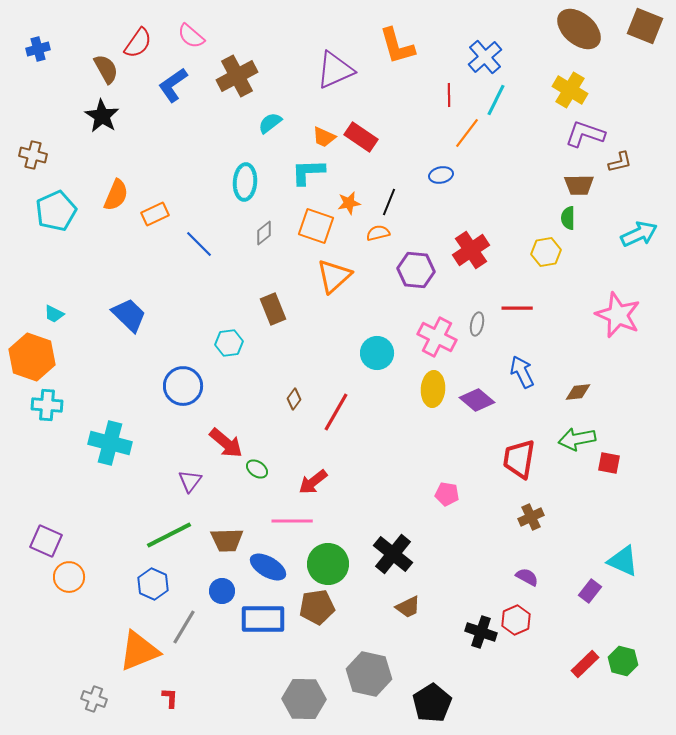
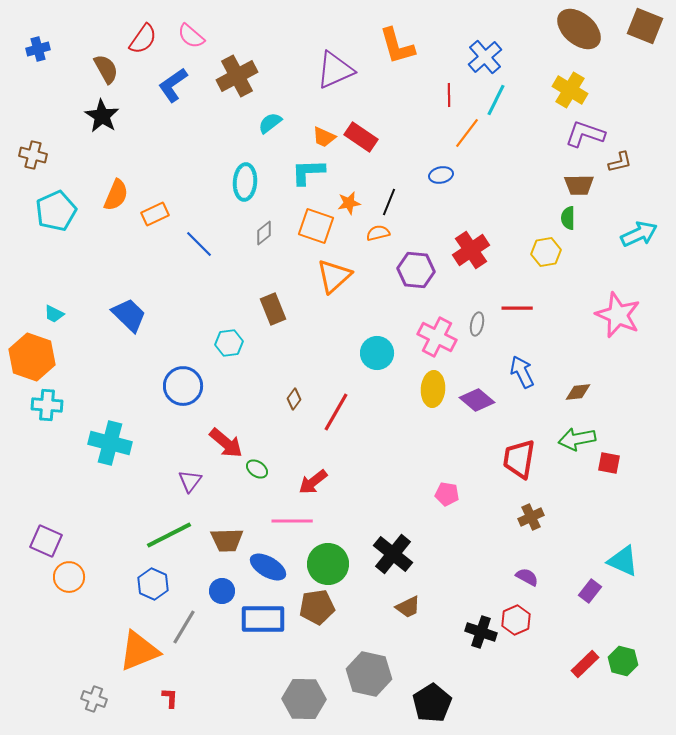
red semicircle at (138, 43): moved 5 px right, 4 px up
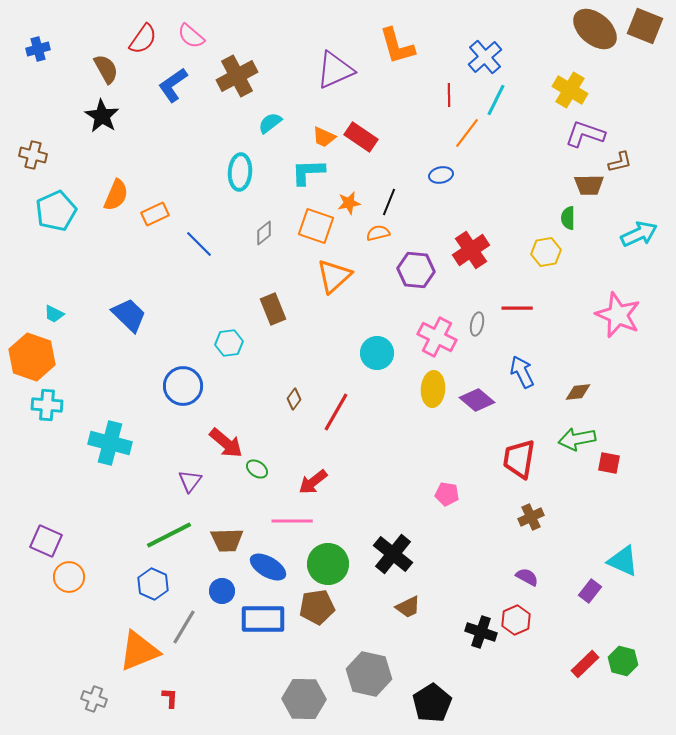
brown ellipse at (579, 29): moved 16 px right
cyan ellipse at (245, 182): moved 5 px left, 10 px up
brown trapezoid at (579, 185): moved 10 px right
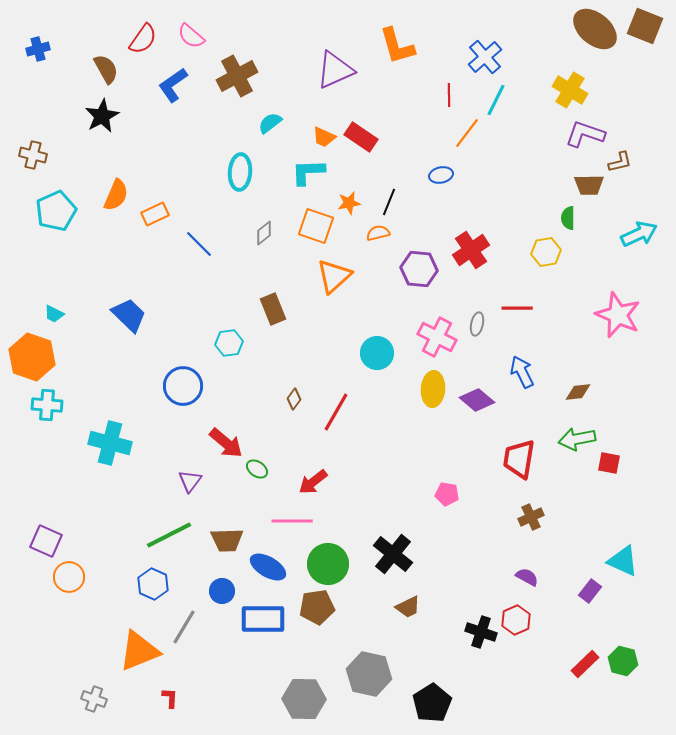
black star at (102, 116): rotated 12 degrees clockwise
purple hexagon at (416, 270): moved 3 px right, 1 px up
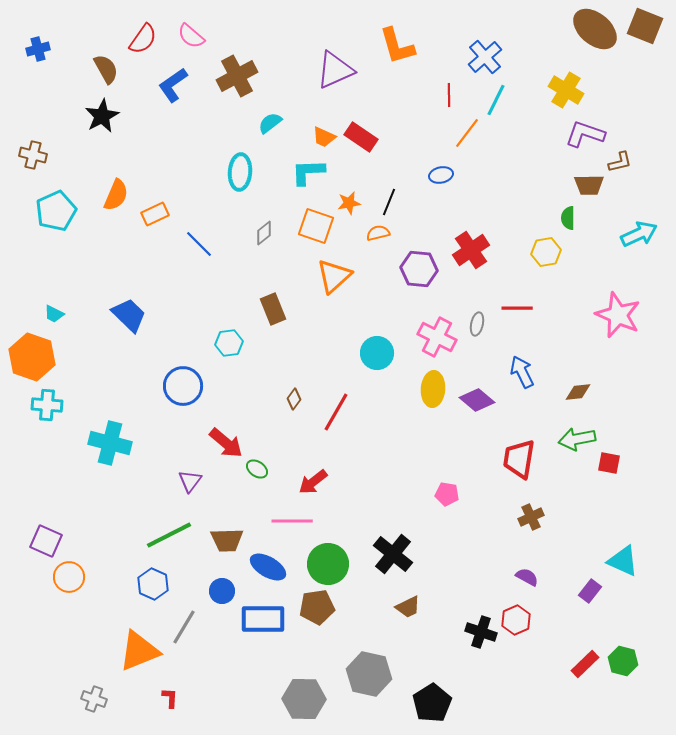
yellow cross at (570, 90): moved 4 px left
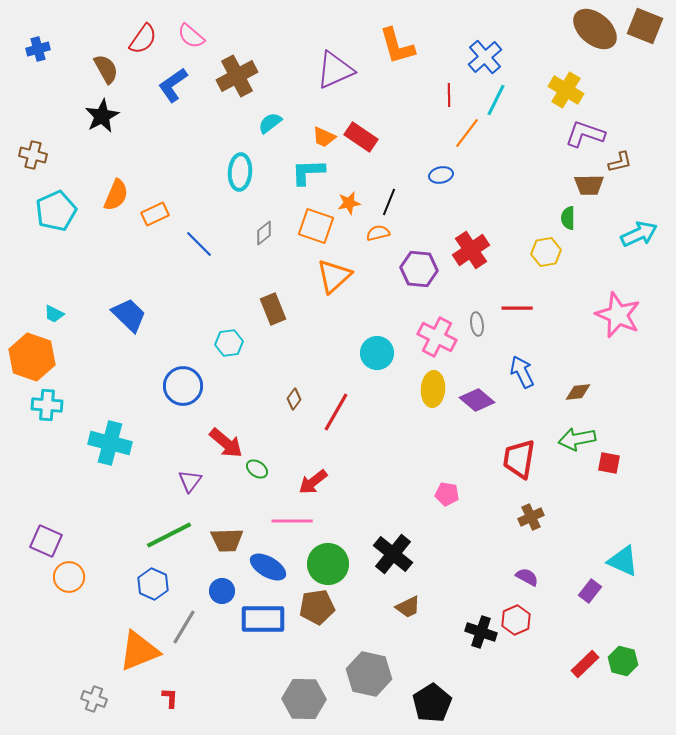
gray ellipse at (477, 324): rotated 20 degrees counterclockwise
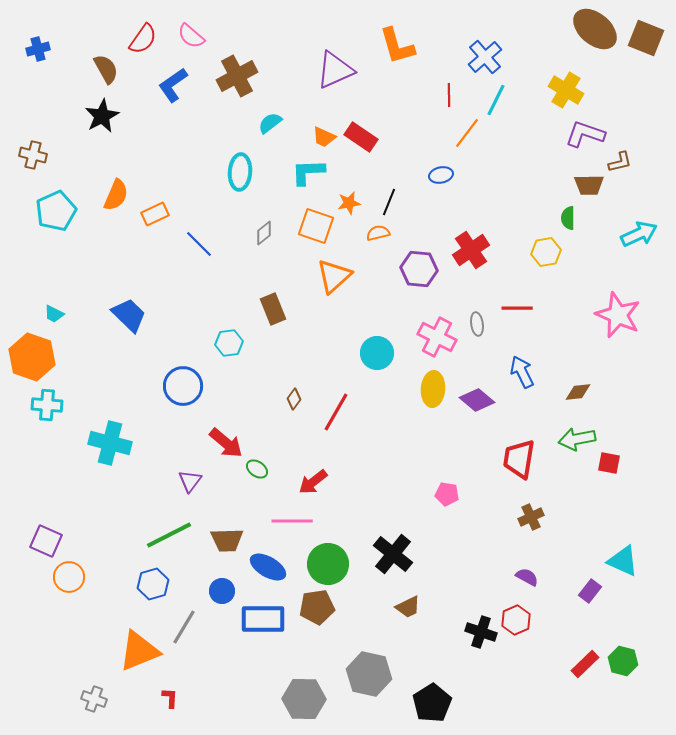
brown square at (645, 26): moved 1 px right, 12 px down
blue hexagon at (153, 584): rotated 20 degrees clockwise
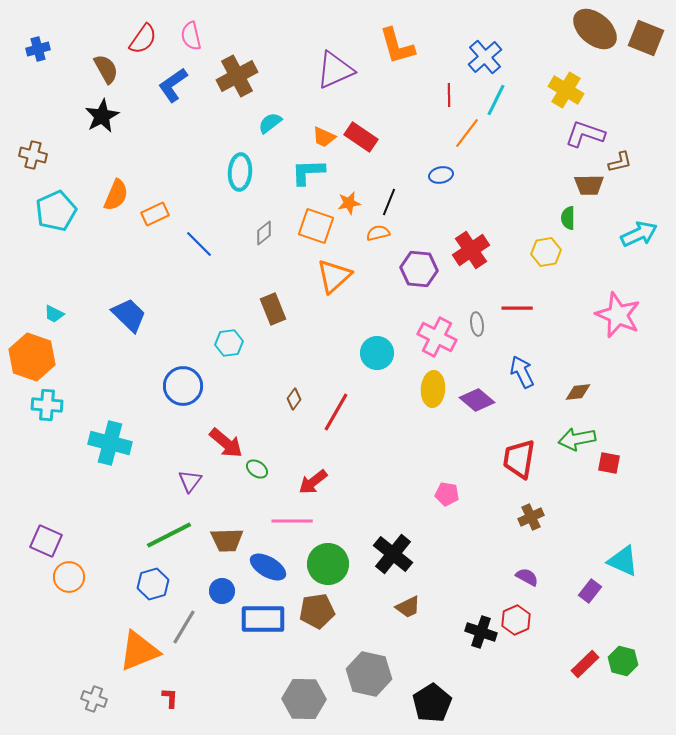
pink semicircle at (191, 36): rotated 36 degrees clockwise
brown pentagon at (317, 607): moved 4 px down
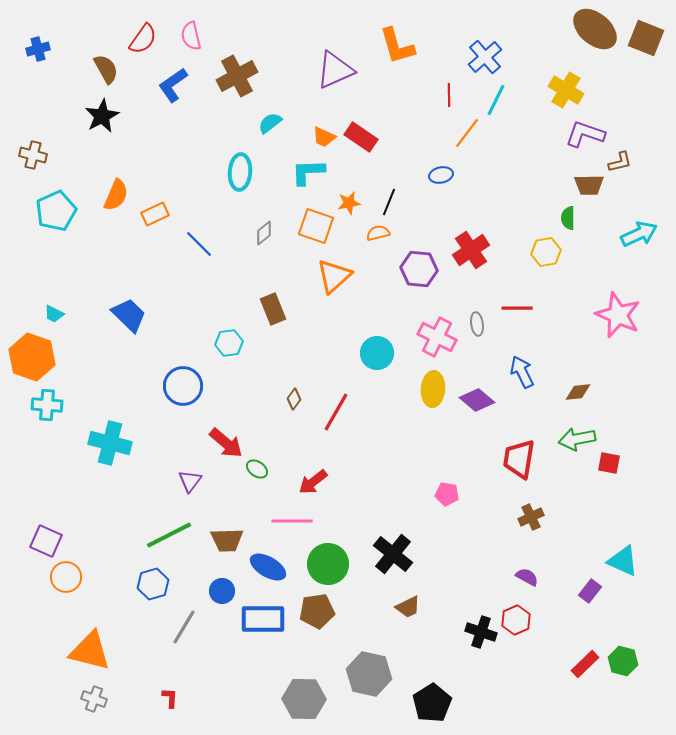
orange circle at (69, 577): moved 3 px left
orange triangle at (139, 651): moved 49 px left; rotated 36 degrees clockwise
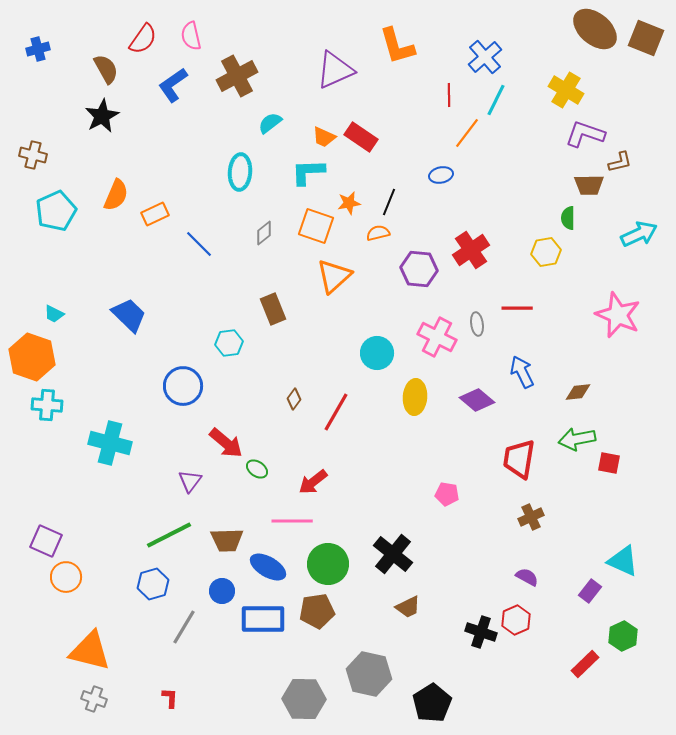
yellow ellipse at (433, 389): moved 18 px left, 8 px down
green hexagon at (623, 661): moved 25 px up; rotated 20 degrees clockwise
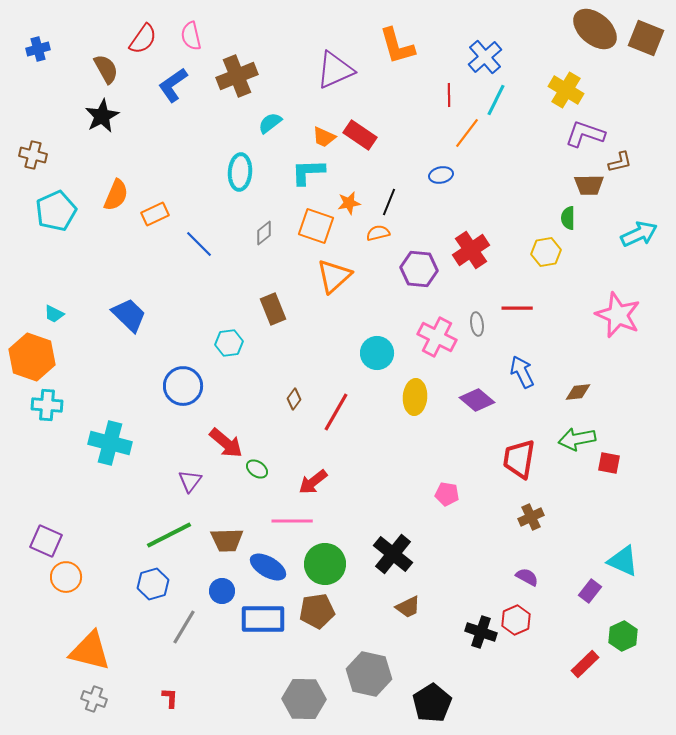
brown cross at (237, 76): rotated 6 degrees clockwise
red rectangle at (361, 137): moved 1 px left, 2 px up
green circle at (328, 564): moved 3 px left
